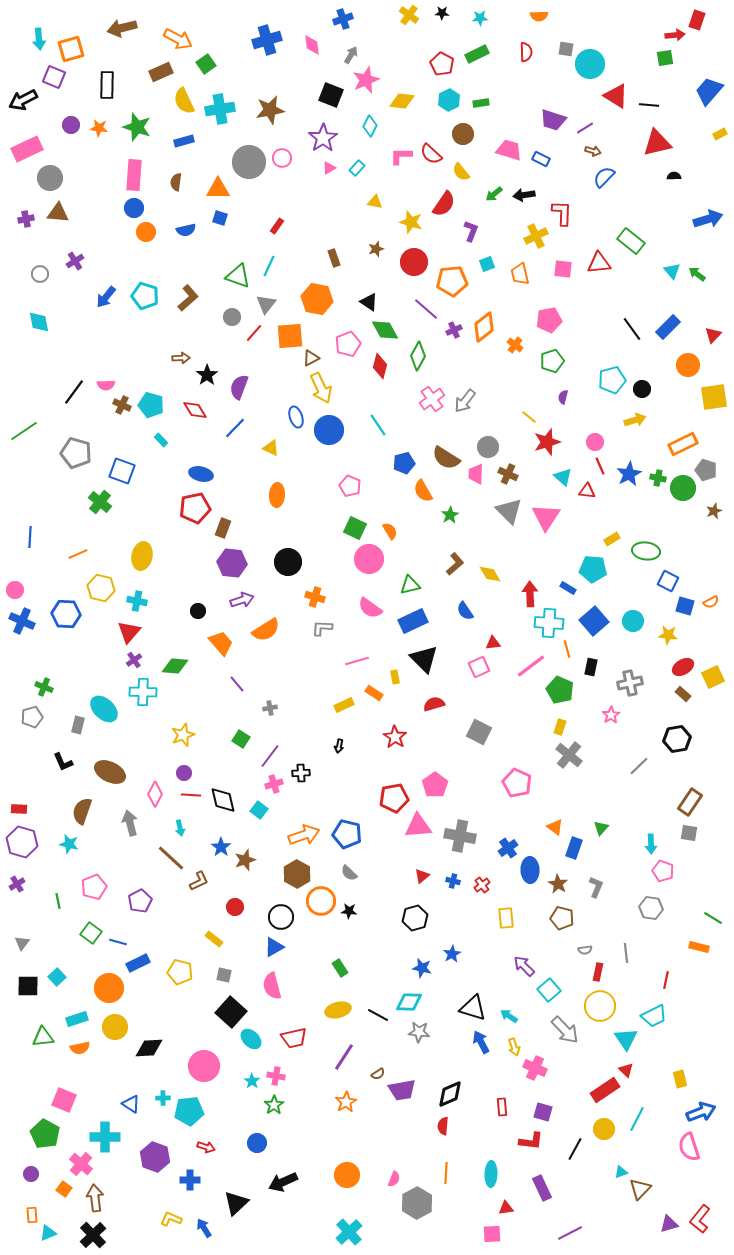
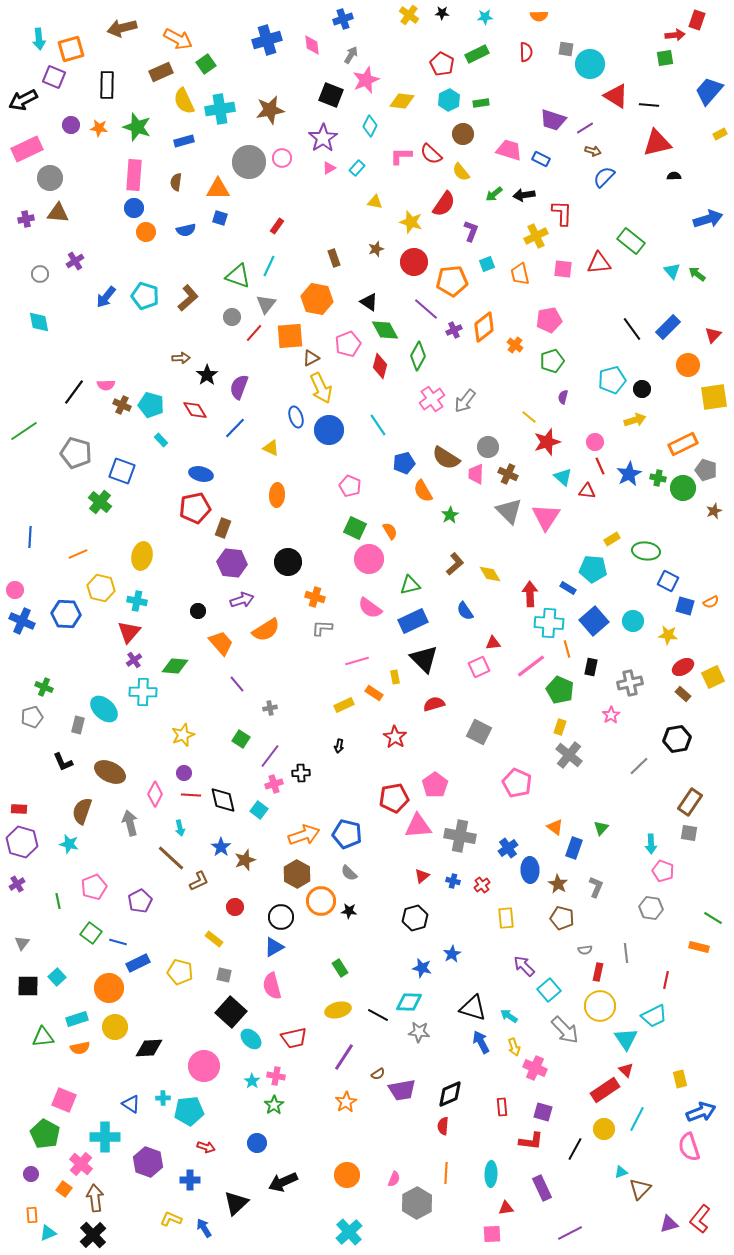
cyan star at (480, 18): moved 5 px right, 1 px up
purple hexagon at (155, 1157): moved 7 px left, 5 px down
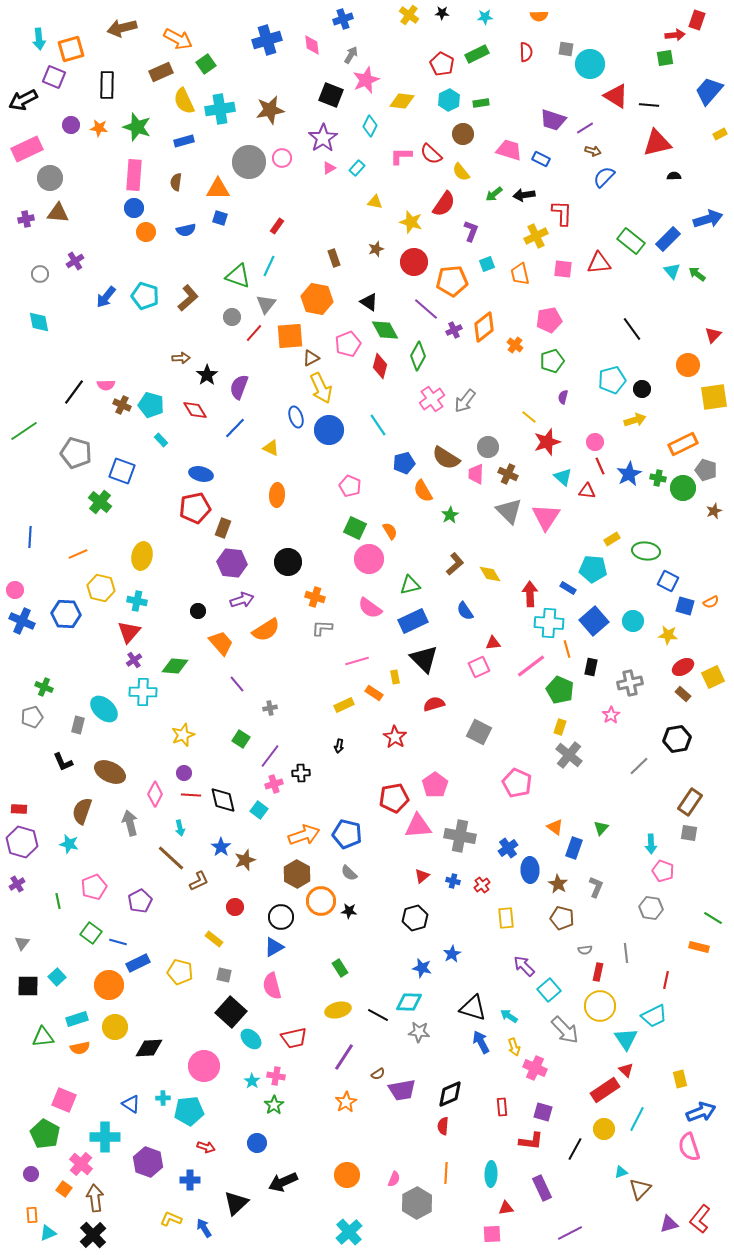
blue rectangle at (668, 327): moved 88 px up
orange circle at (109, 988): moved 3 px up
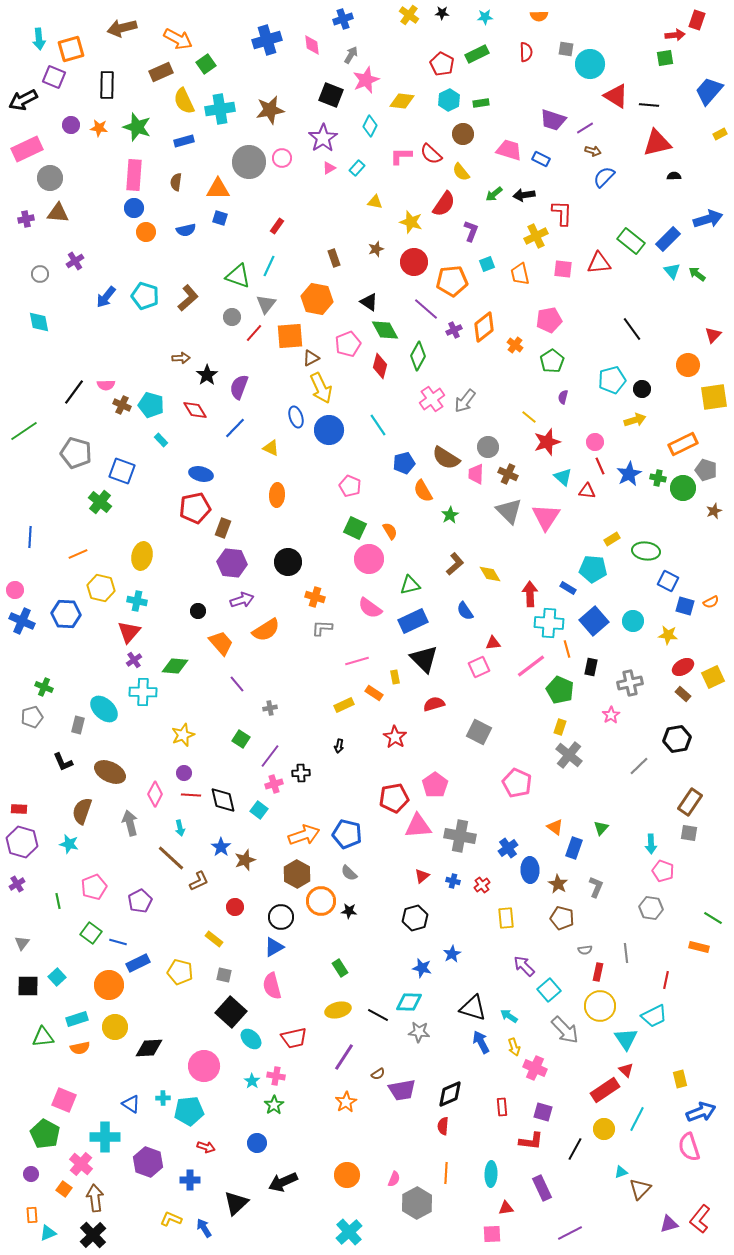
green pentagon at (552, 361): rotated 15 degrees counterclockwise
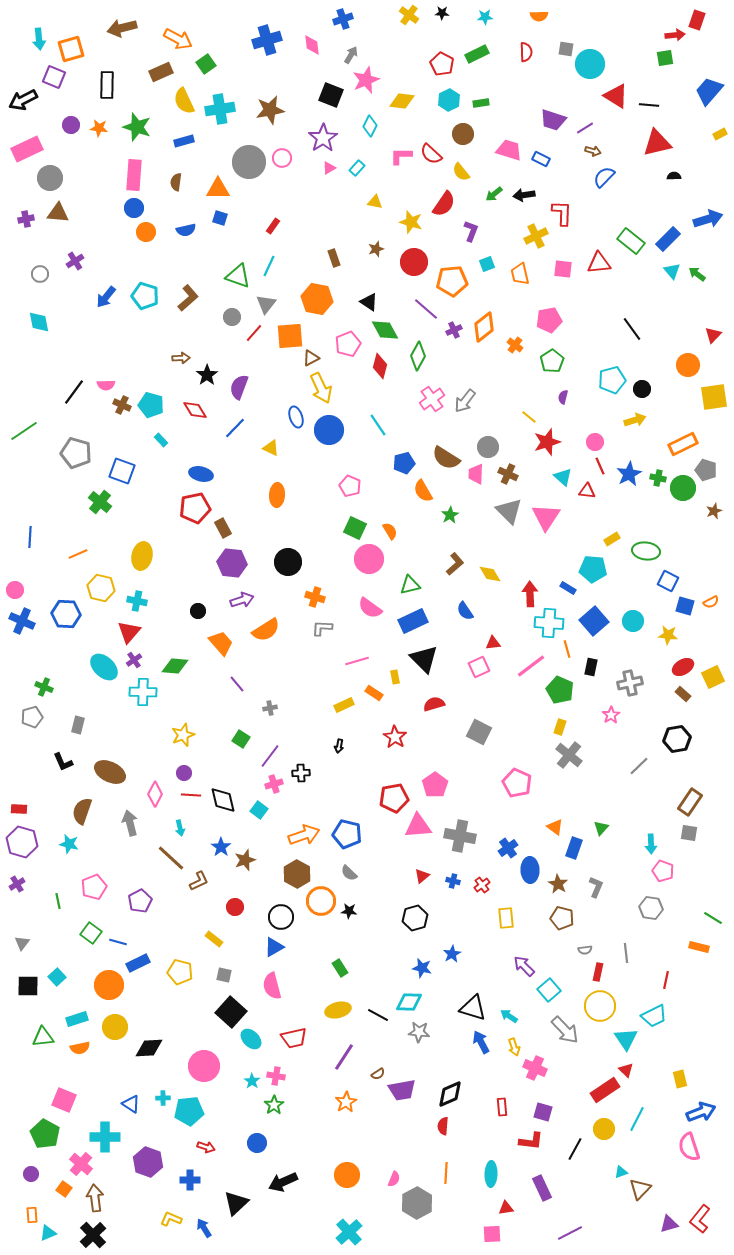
red rectangle at (277, 226): moved 4 px left
brown rectangle at (223, 528): rotated 48 degrees counterclockwise
cyan ellipse at (104, 709): moved 42 px up
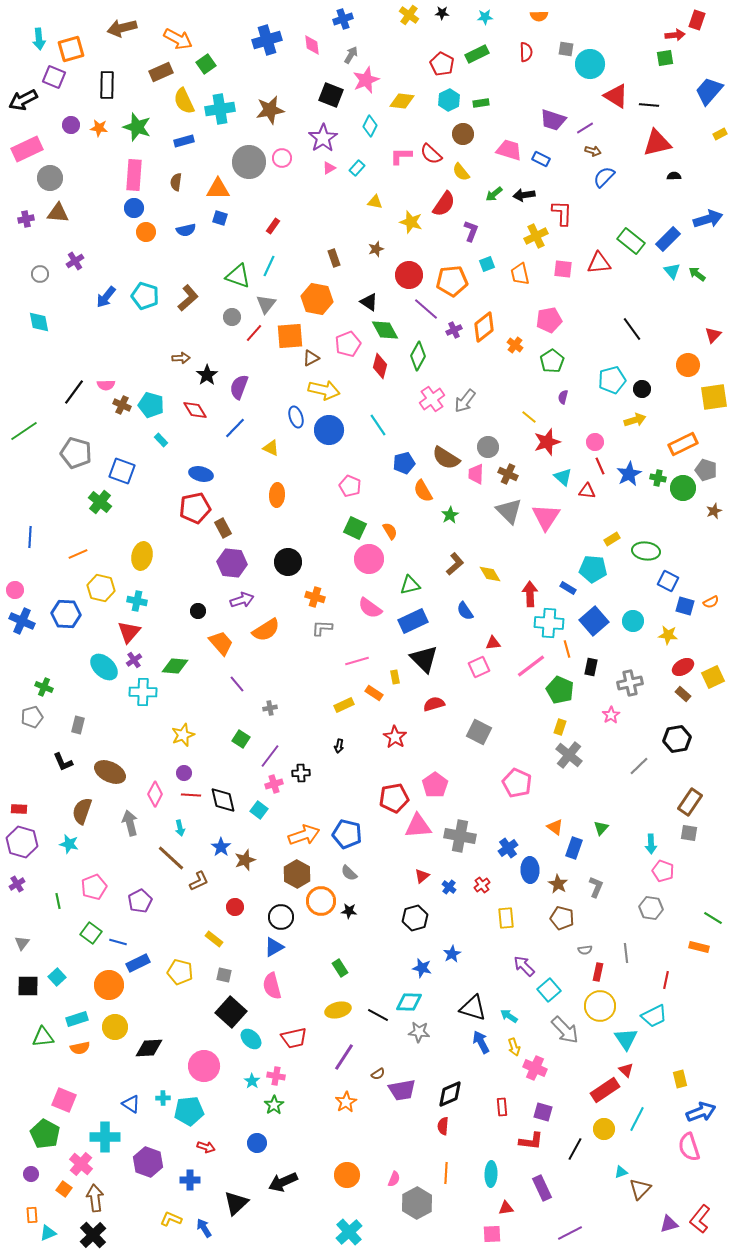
red circle at (414, 262): moved 5 px left, 13 px down
yellow arrow at (321, 388): moved 3 px right, 2 px down; rotated 52 degrees counterclockwise
blue cross at (453, 881): moved 4 px left, 6 px down; rotated 24 degrees clockwise
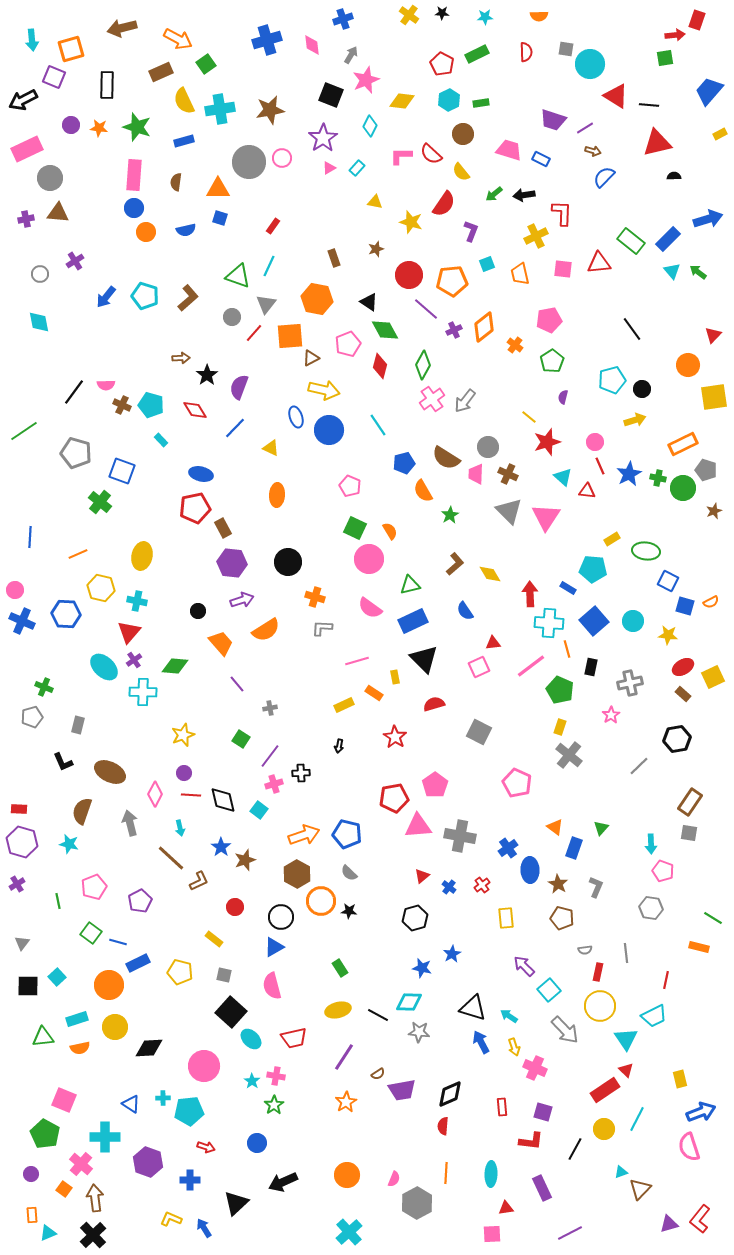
cyan arrow at (39, 39): moved 7 px left, 1 px down
green arrow at (697, 274): moved 1 px right, 2 px up
green diamond at (418, 356): moved 5 px right, 9 px down
